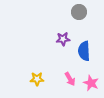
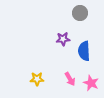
gray circle: moved 1 px right, 1 px down
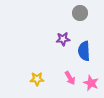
pink arrow: moved 1 px up
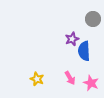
gray circle: moved 13 px right, 6 px down
purple star: moved 9 px right; rotated 16 degrees counterclockwise
yellow star: rotated 24 degrees clockwise
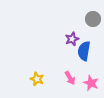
blue semicircle: rotated 12 degrees clockwise
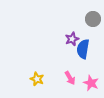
blue semicircle: moved 1 px left, 2 px up
